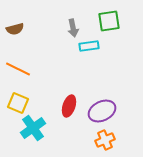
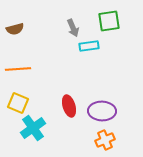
gray arrow: rotated 12 degrees counterclockwise
orange line: rotated 30 degrees counterclockwise
red ellipse: rotated 35 degrees counterclockwise
purple ellipse: rotated 28 degrees clockwise
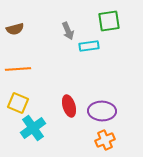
gray arrow: moved 5 px left, 3 px down
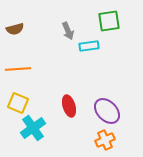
purple ellipse: moved 5 px right; rotated 44 degrees clockwise
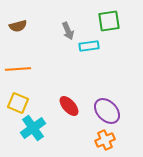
brown semicircle: moved 3 px right, 3 px up
red ellipse: rotated 25 degrees counterclockwise
